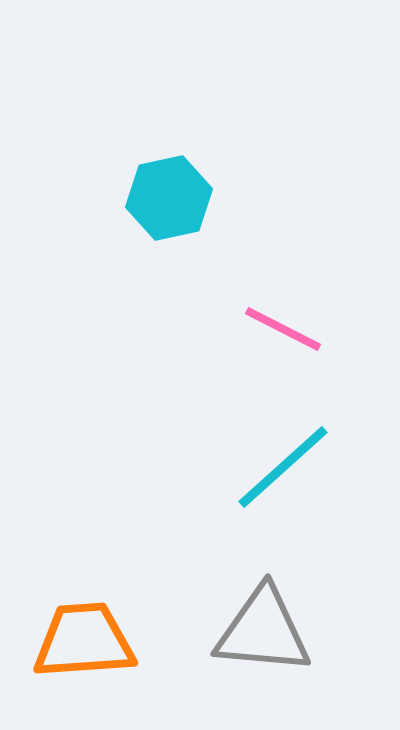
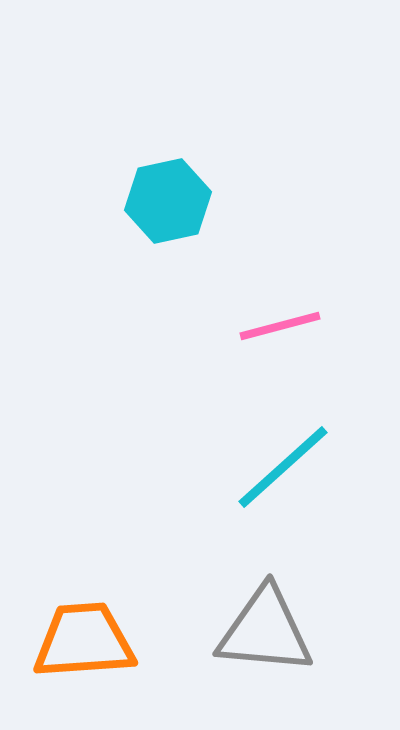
cyan hexagon: moved 1 px left, 3 px down
pink line: moved 3 px left, 3 px up; rotated 42 degrees counterclockwise
gray triangle: moved 2 px right
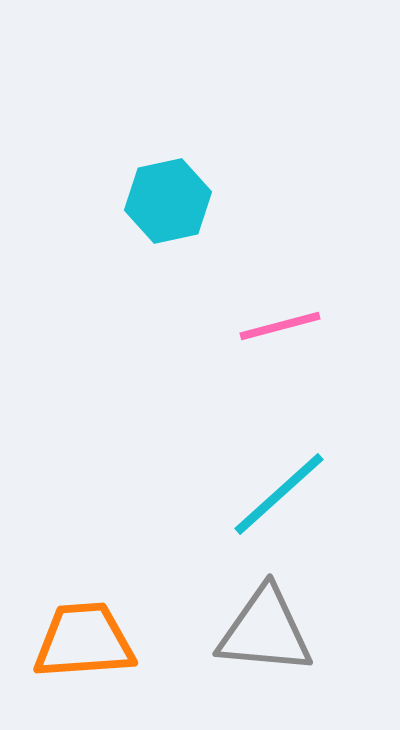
cyan line: moved 4 px left, 27 px down
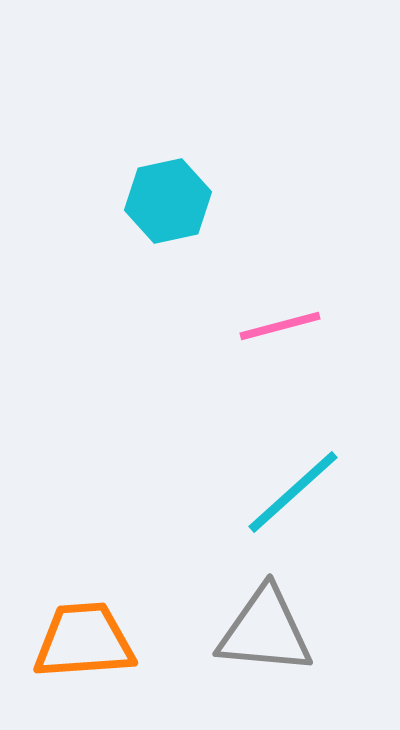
cyan line: moved 14 px right, 2 px up
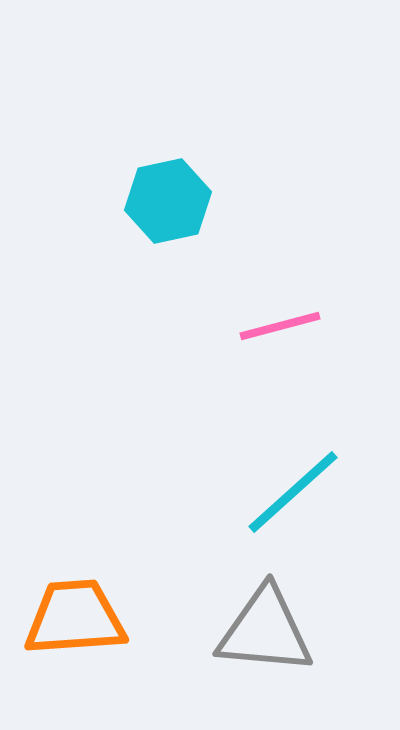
orange trapezoid: moved 9 px left, 23 px up
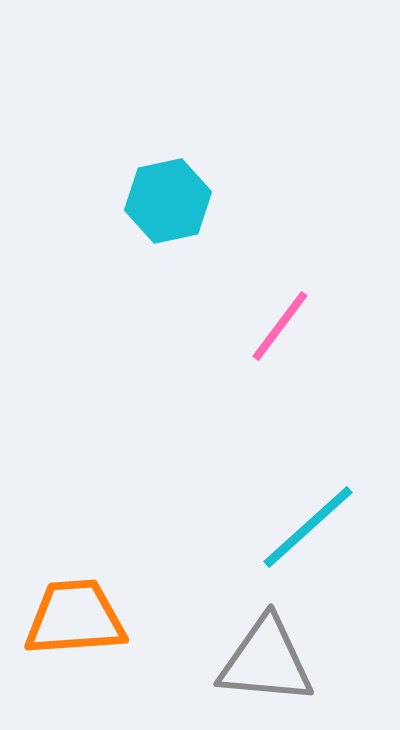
pink line: rotated 38 degrees counterclockwise
cyan line: moved 15 px right, 35 px down
gray triangle: moved 1 px right, 30 px down
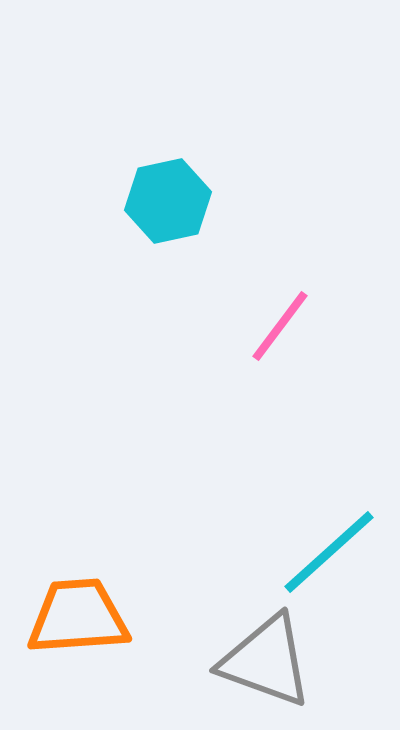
cyan line: moved 21 px right, 25 px down
orange trapezoid: moved 3 px right, 1 px up
gray triangle: rotated 15 degrees clockwise
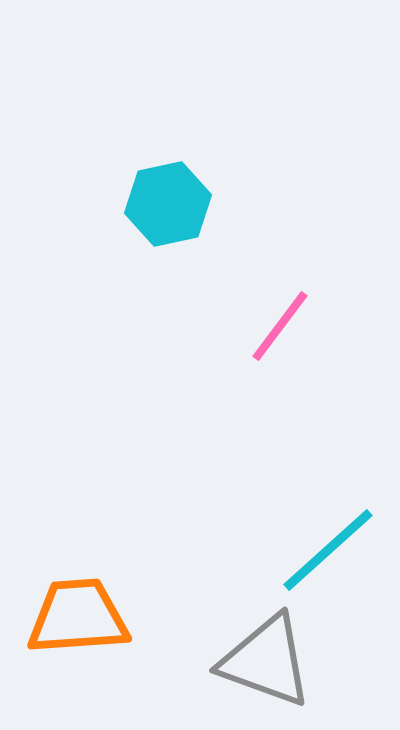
cyan hexagon: moved 3 px down
cyan line: moved 1 px left, 2 px up
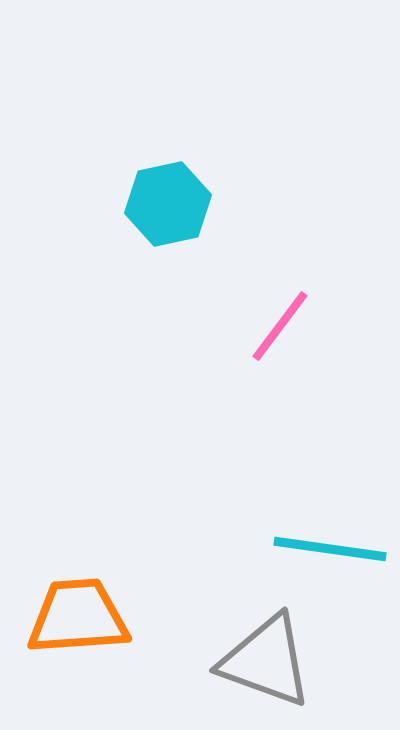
cyan line: moved 2 px right, 1 px up; rotated 50 degrees clockwise
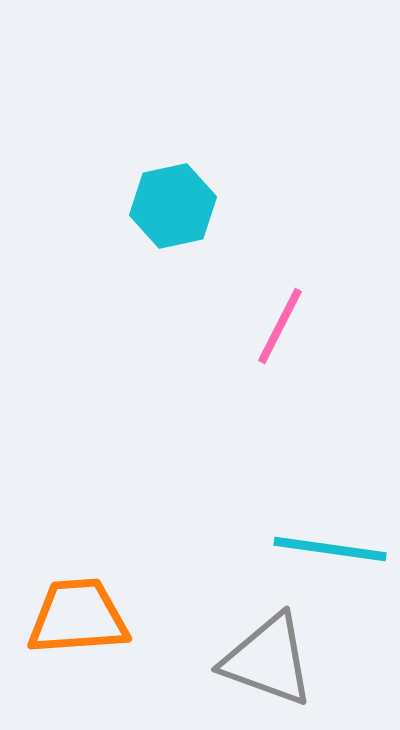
cyan hexagon: moved 5 px right, 2 px down
pink line: rotated 10 degrees counterclockwise
gray triangle: moved 2 px right, 1 px up
